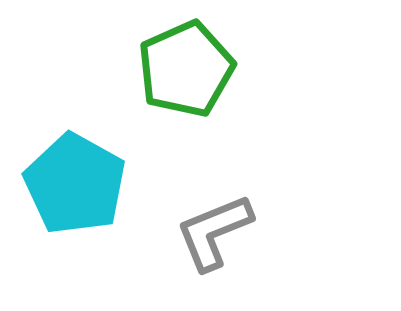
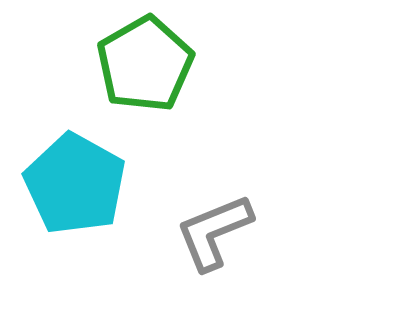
green pentagon: moved 41 px left, 5 px up; rotated 6 degrees counterclockwise
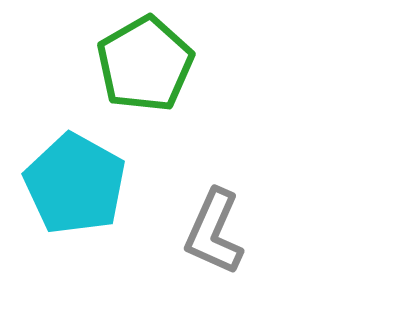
gray L-shape: rotated 44 degrees counterclockwise
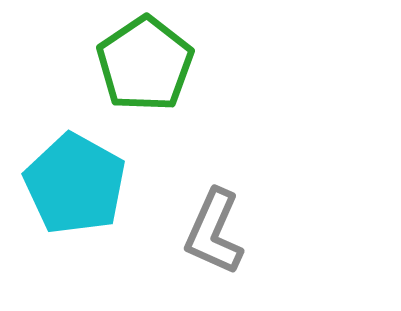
green pentagon: rotated 4 degrees counterclockwise
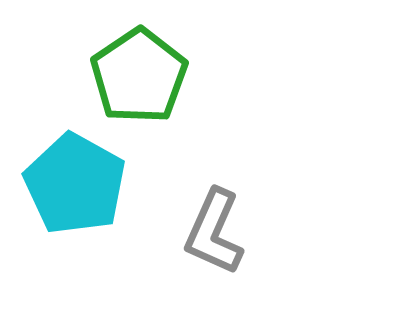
green pentagon: moved 6 px left, 12 px down
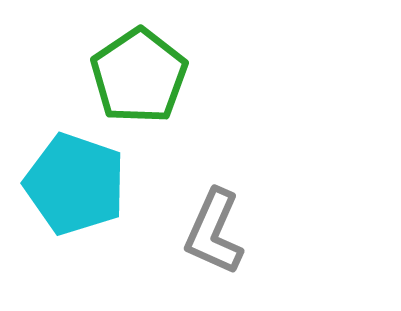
cyan pentagon: rotated 10 degrees counterclockwise
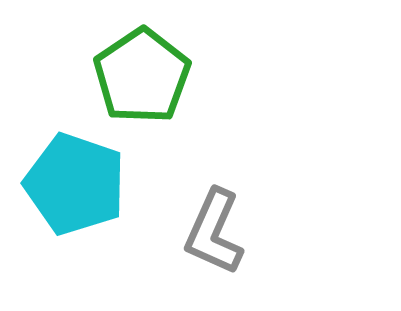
green pentagon: moved 3 px right
